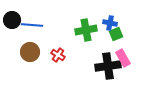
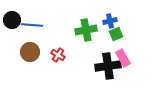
blue cross: moved 2 px up; rotated 24 degrees counterclockwise
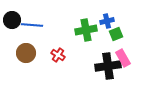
blue cross: moved 3 px left
brown circle: moved 4 px left, 1 px down
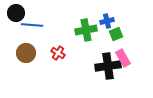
black circle: moved 4 px right, 7 px up
red cross: moved 2 px up
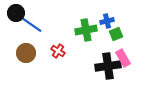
blue line: rotated 30 degrees clockwise
red cross: moved 2 px up
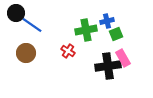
red cross: moved 10 px right
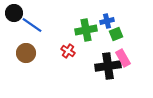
black circle: moved 2 px left
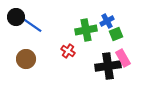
black circle: moved 2 px right, 4 px down
blue cross: rotated 16 degrees counterclockwise
brown circle: moved 6 px down
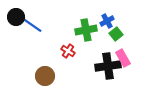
green square: rotated 16 degrees counterclockwise
brown circle: moved 19 px right, 17 px down
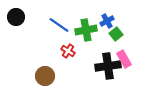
blue line: moved 27 px right
pink rectangle: moved 1 px right, 1 px down
